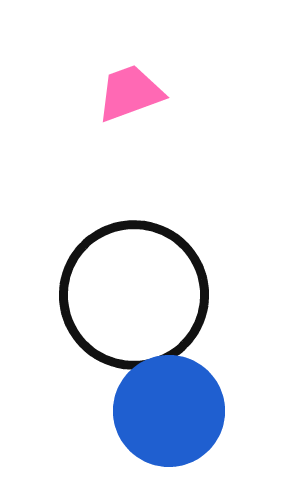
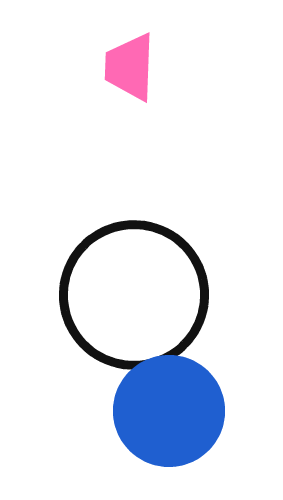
pink trapezoid: moved 26 px up; rotated 68 degrees counterclockwise
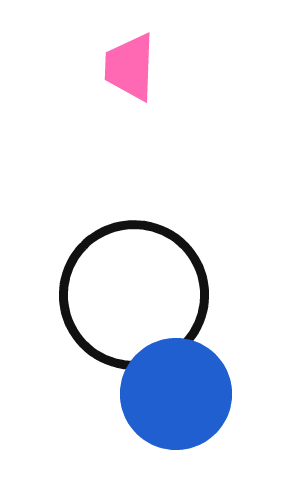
blue circle: moved 7 px right, 17 px up
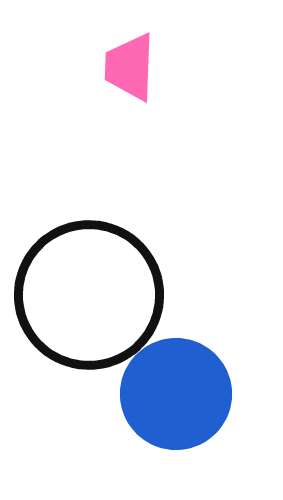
black circle: moved 45 px left
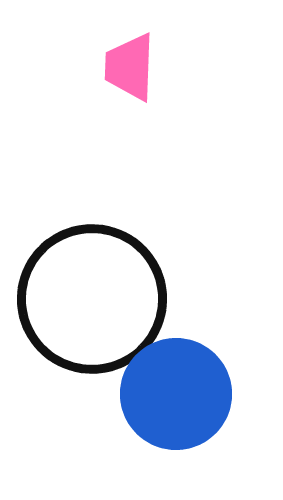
black circle: moved 3 px right, 4 px down
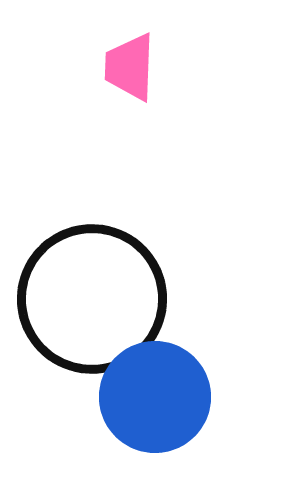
blue circle: moved 21 px left, 3 px down
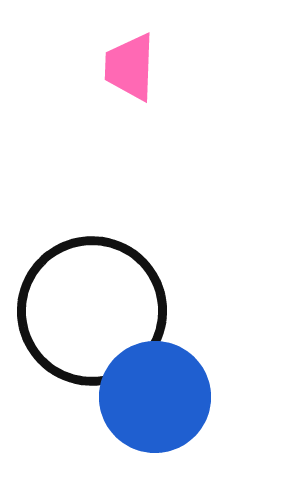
black circle: moved 12 px down
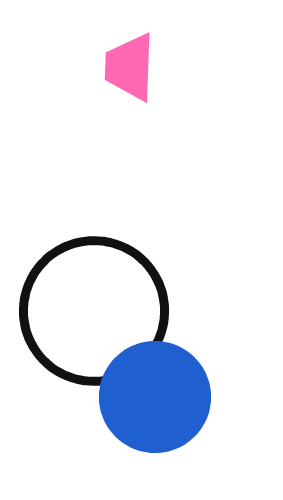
black circle: moved 2 px right
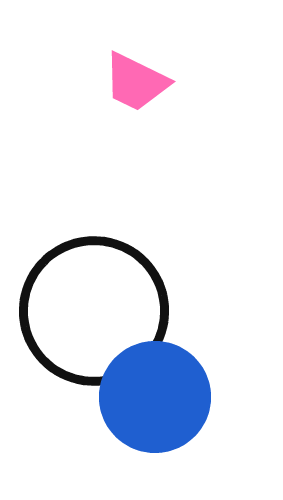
pink trapezoid: moved 6 px right, 15 px down; rotated 66 degrees counterclockwise
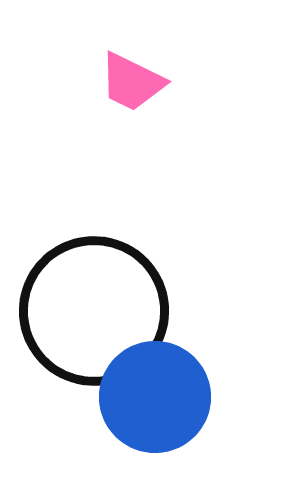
pink trapezoid: moved 4 px left
